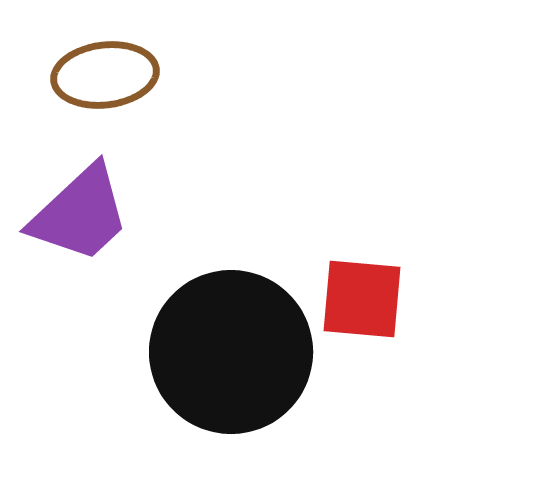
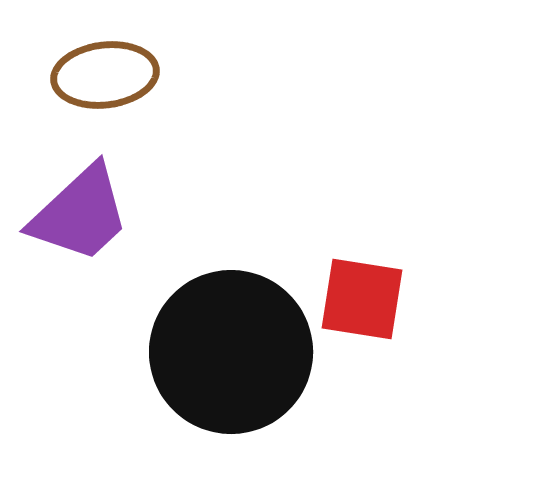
red square: rotated 4 degrees clockwise
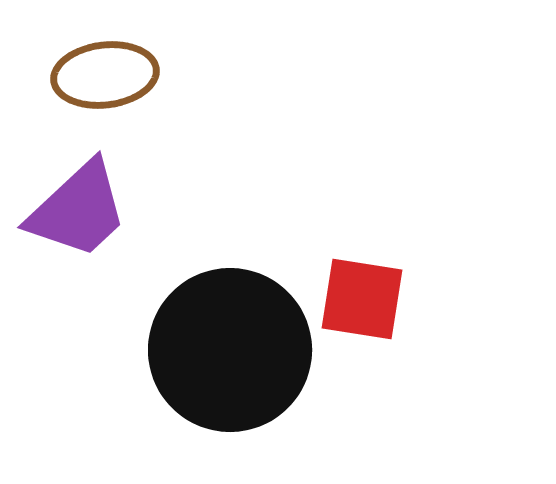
purple trapezoid: moved 2 px left, 4 px up
black circle: moved 1 px left, 2 px up
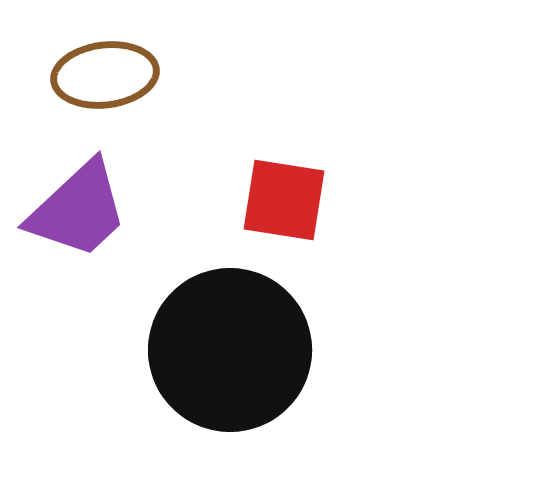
red square: moved 78 px left, 99 px up
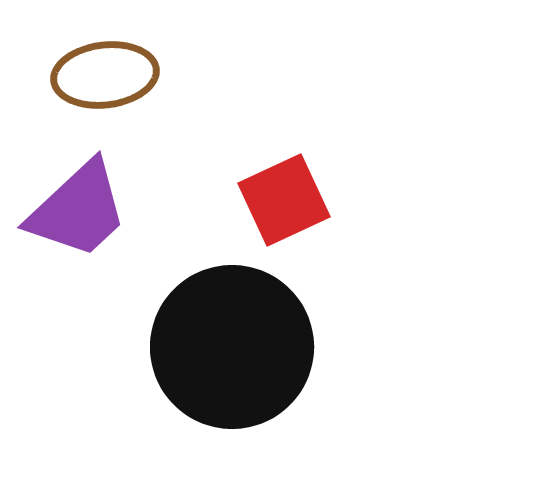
red square: rotated 34 degrees counterclockwise
black circle: moved 2 px right, 3 px up
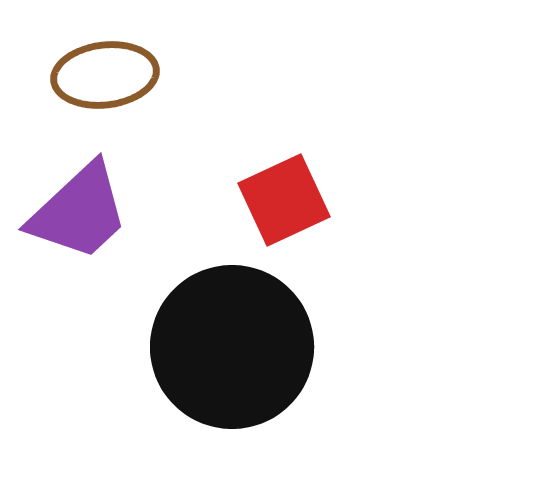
purple trapezoid: moved 1 px right, 2 px down
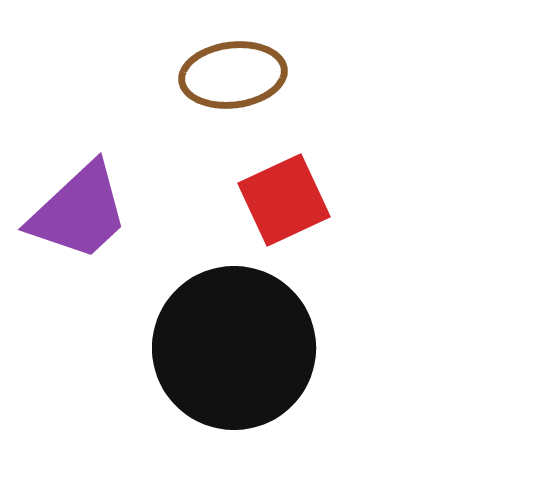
brown ellipse: moved 128 px right
black circle: moved 2 px right, 1 px down
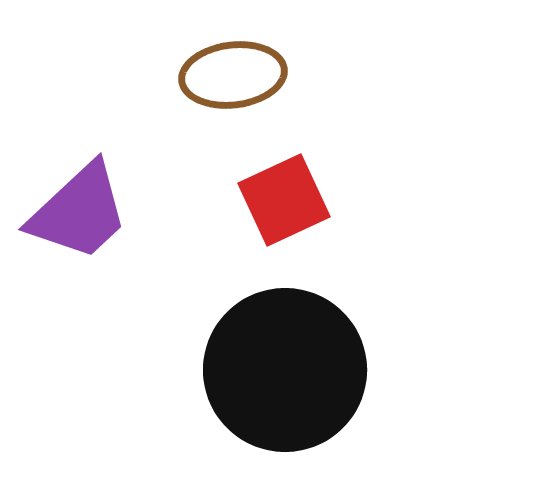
black circle: moved 51 px right, 22 px down
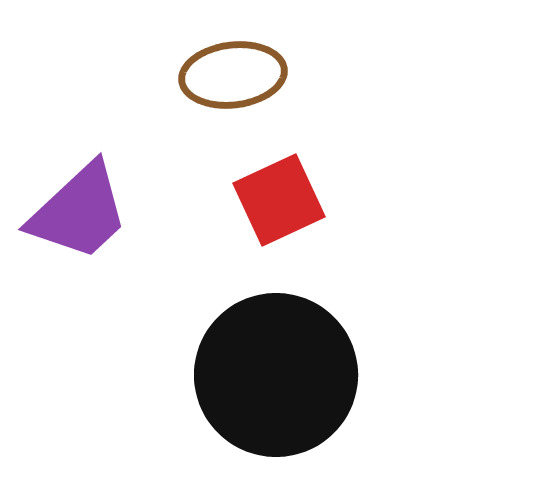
red square: moved 5 px left
black circle: moved 9 px left, 5 px down
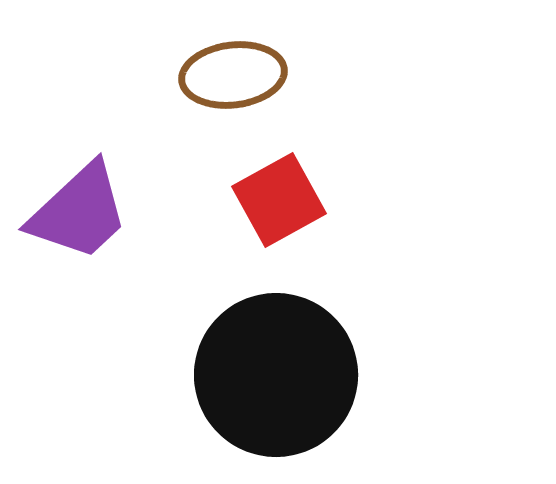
red square: rotated 4 degrees counterclockwise
